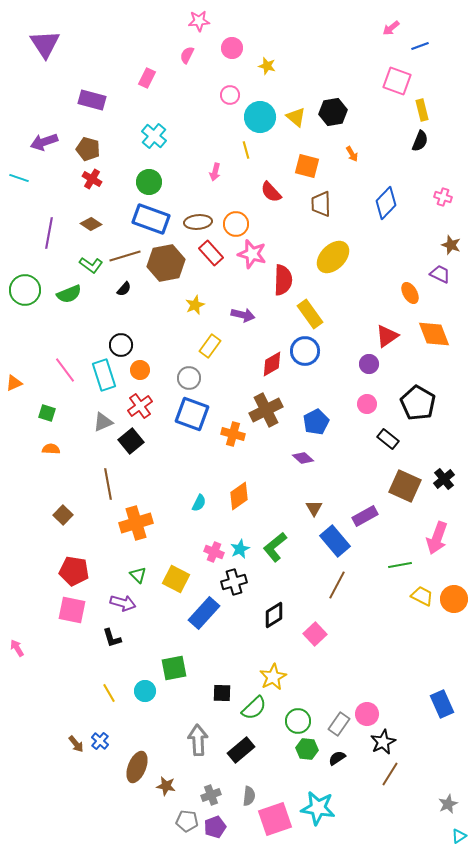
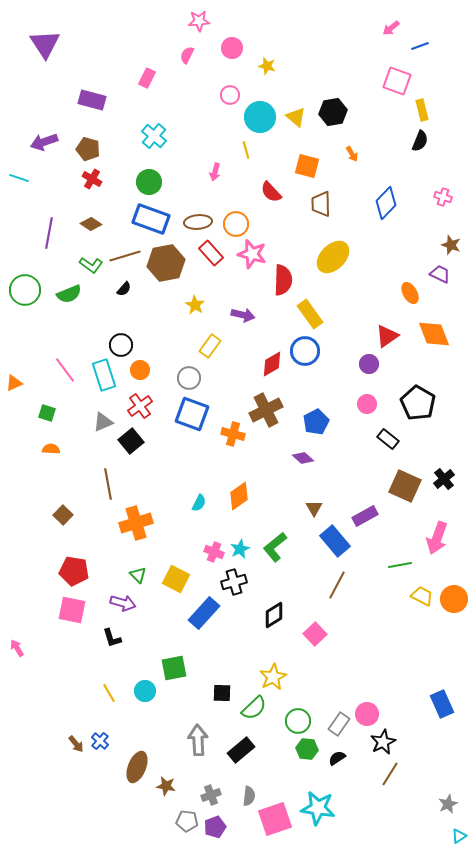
yellow star at (195, 305): rotated 18 degrees counterclockwise
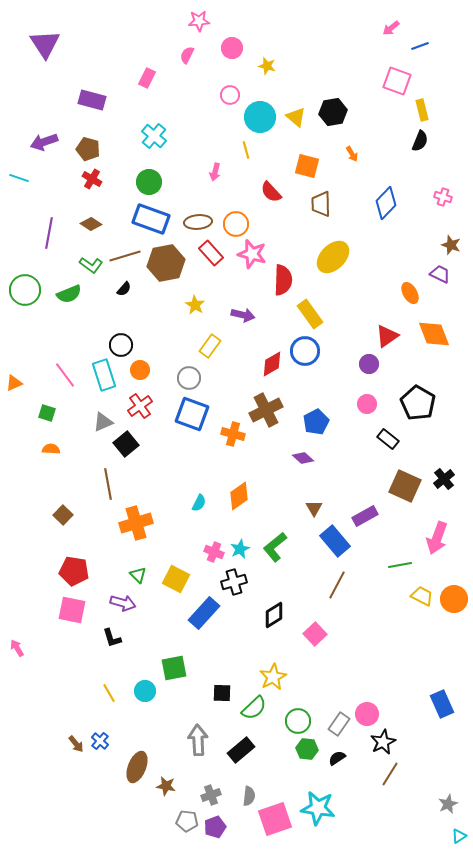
pink line at (65, 370): moved 5 px down
black square at (131, 441): moved 5 px left, 3 px down
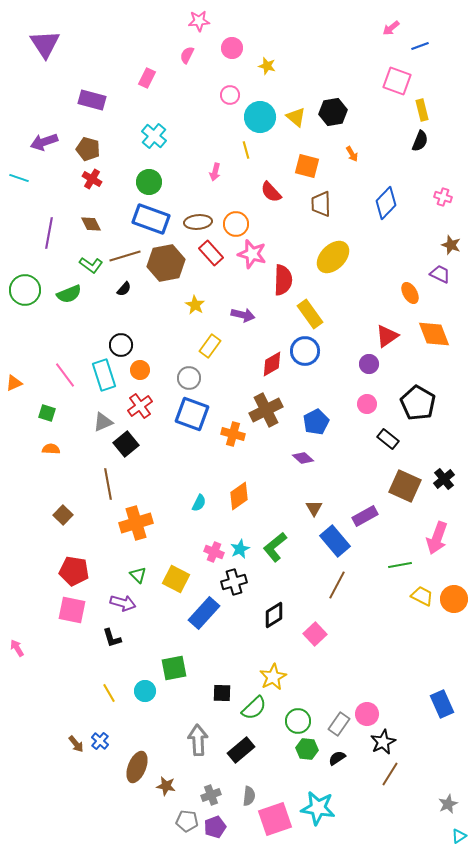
brown diamond at (91, 224): rotated 30 degrees clockwise
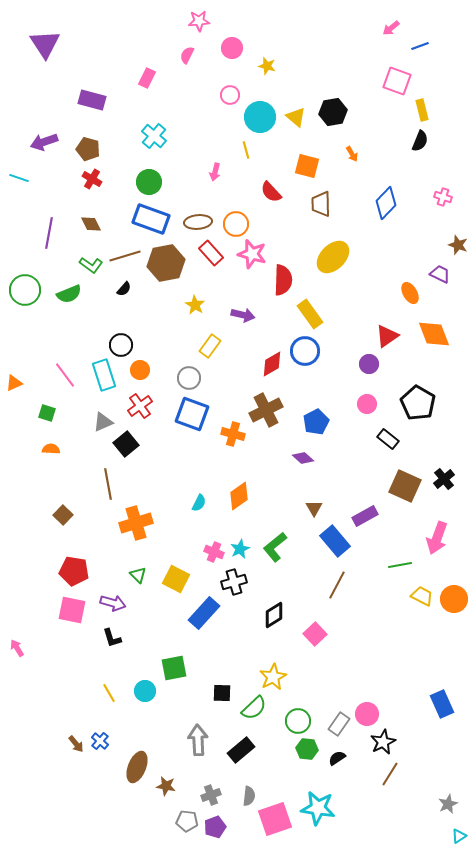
brown star at (451, 245): moved 7 px right
purple arrow at (123, 603): moved 10 px left
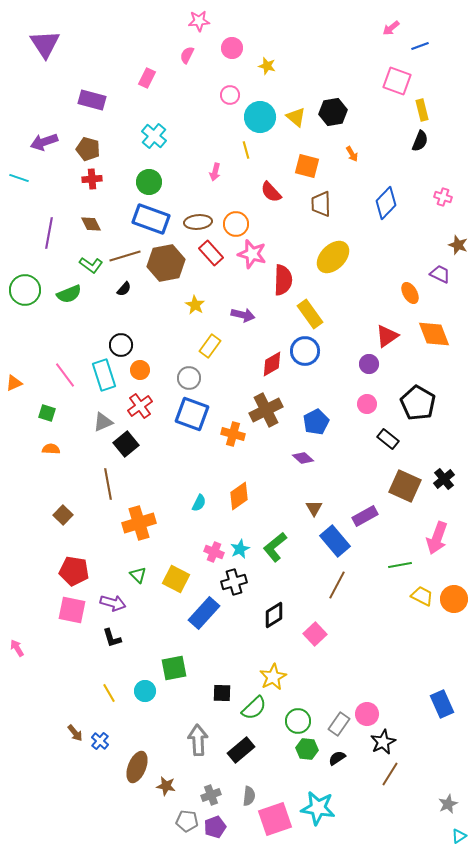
red cross at (92, 179): rotated 36 degrees counterclockwise
orange cross at (136, 523): moved 3 px right
brown arrow at (76, 744): moved 1 px left, 11 px up
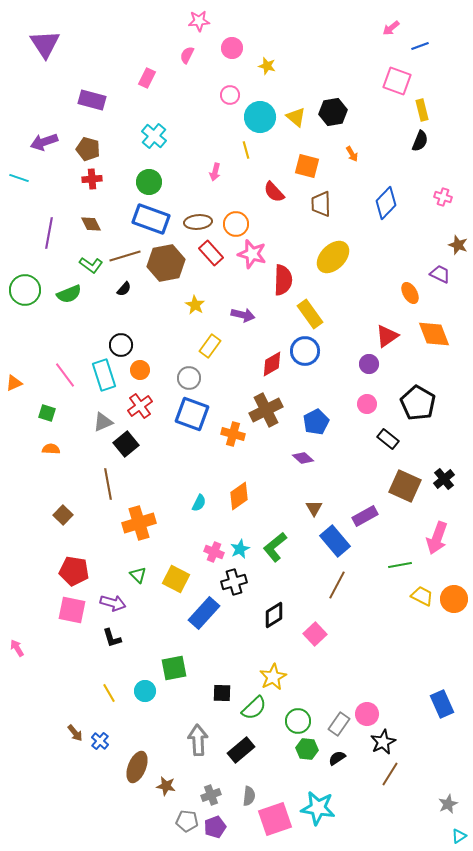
red semicircle at (271, 192): moved 3 px right
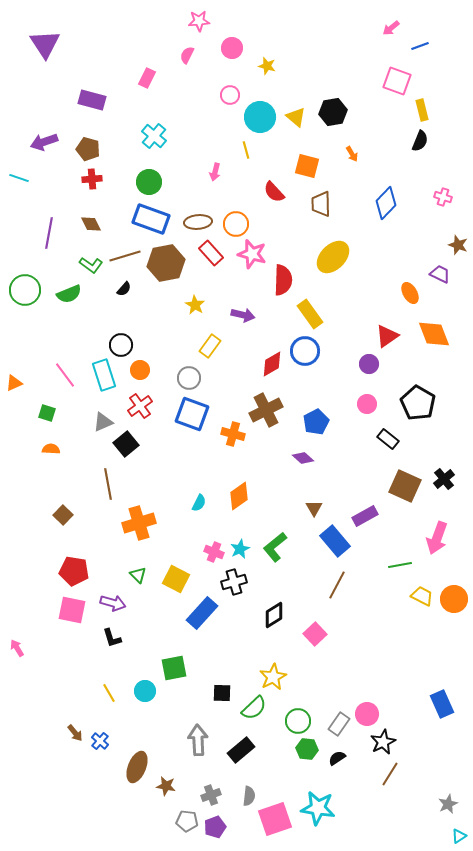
blue rectangle at (204, 613): moved 2 px left
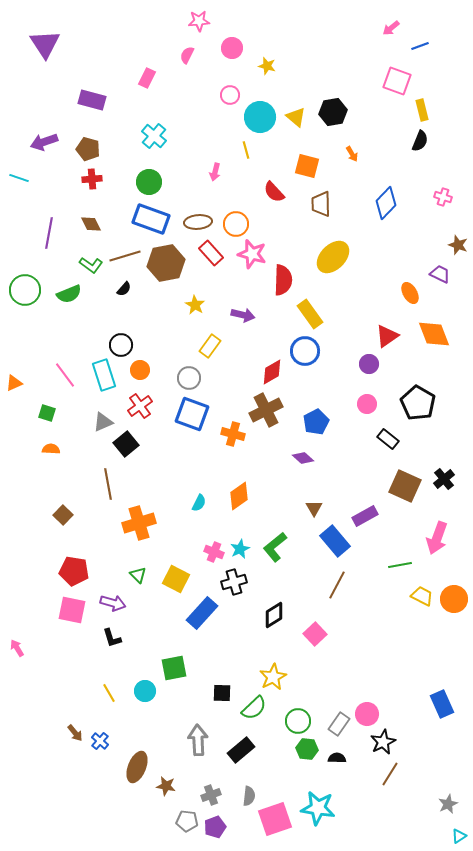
red diamond at (272, 364): moved 8 px down
black semicircle at (337, 758): rotated 36 degrees clockwise
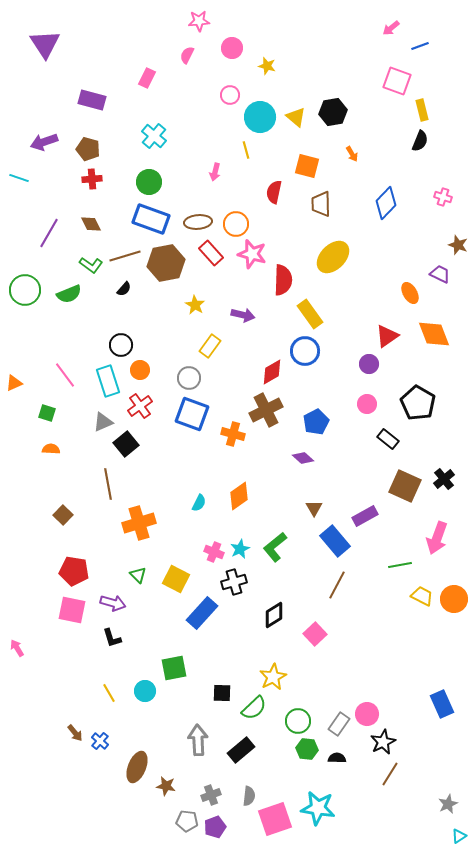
red semicircle at (274, 192): rotated 55 degrees clockwise
purple line at (49, 233): rotated 20 degrees clockwise
cyan rectangle at (104, 375): moved 4 px right, 6 px down
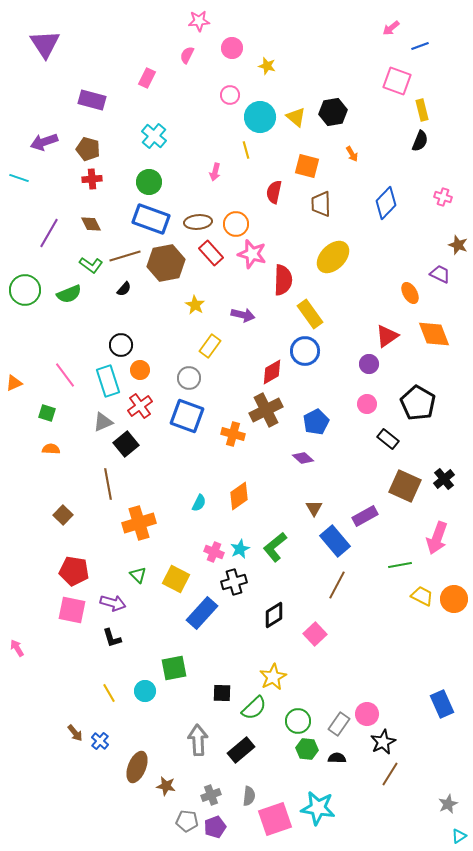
blue square at (192, 414): moved 5 px left, 2 px down
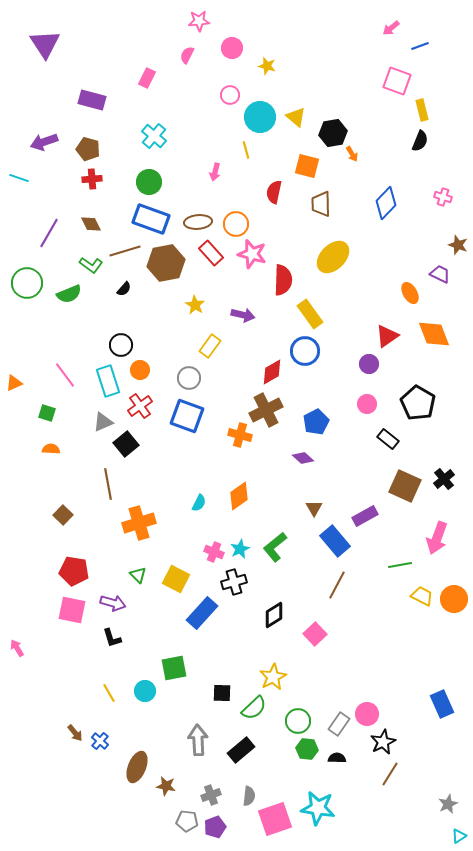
black hexagon at (333, 112): moved 21 px down
brown line at (125, 256): moved 5 px up
green circle at (25, 290): moved 2 px right, 7 px up
orange cross at (233, 434): moved 7 px right, 1 px down
